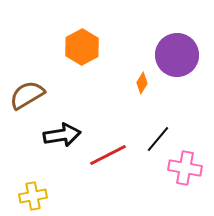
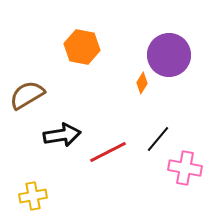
orange hexagon: rotated 20 degrees counterclockwise
purple circle: moved 8 px left
red line: moved 3 px up
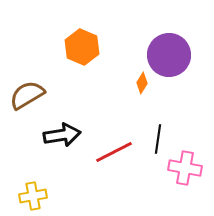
orange hexagon: rotated 12 degrees clockwise
black line: rotated 32 degrees counterclockwise
red line: moved 6 px right
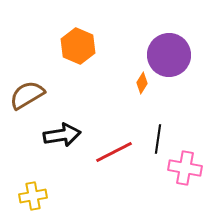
orange hexagon: moved 4 px left, 1 px up
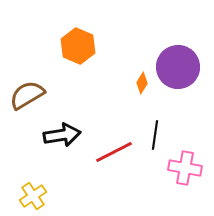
purple circle: moved 9 px right, 12 px down
black line: moved 3 px left, 4 px up
yellow cross: rotated 24 degrees counterclockwise
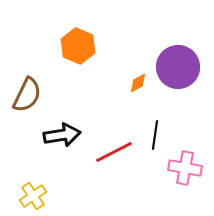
orange diamond: moved 4 px left; rotated 30 degrees clockwise
brown semicircle: rotated 147 degrees clockwise
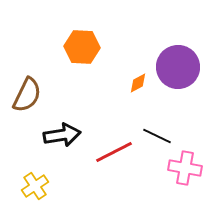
orange hexagon: moved 4 px right, 1 px down; rotated 20 degrees counterclockwise
black line: moved 2 px right, 1 px down; rotated 72 degrees counterclockwise
yellow cross: moved 2 px right, 10 px up
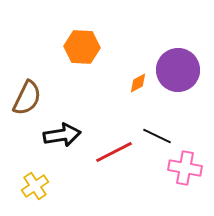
purple circle: moved 3 px down
brown semicircle: moved 3 px down
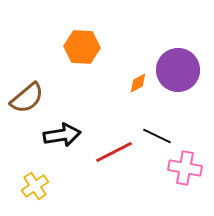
brown semicircle: rotated 24 degrees clockwise
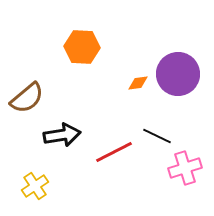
purple circle: moved 4 px down
orange diamond: rotated 20 degrees clockwise
pink cross: rotated 28 degrees counterclockwise
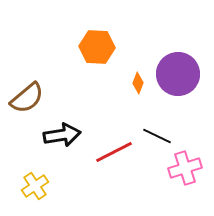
orange hexagon: moved 15 px right
orange diamond: rotated 60 degrees counterclockwise
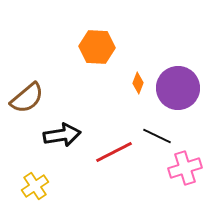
purple circle: moved 14 px down
